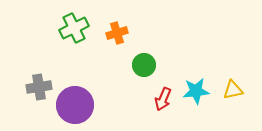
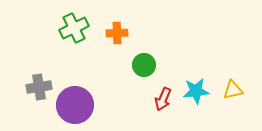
orange cross: rotated 15 degrees clockwise
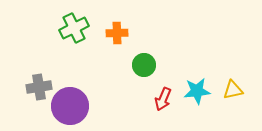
cyan star: moved 1 px right
purple circle: moved 5 px left, 1 px down
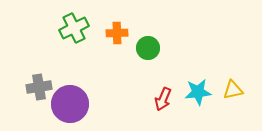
green circle: moved 4 px right, 17 px up
cyan star: moved 1 px right, 1 px down
purple circle: moved 2 px up
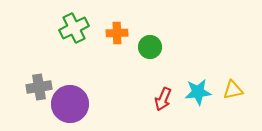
green circle: moved 2 px right, 1 px up
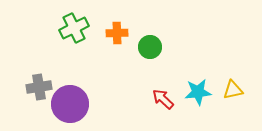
red arrow: rotated 110 degrees clockwise
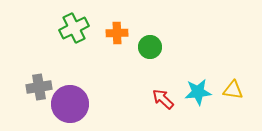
yellow triangle: rotated 20 degrees clockwise
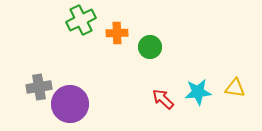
green cross: moved 7 px right, 8 px up
yellow triangle: moved 2 px right, 2 px up
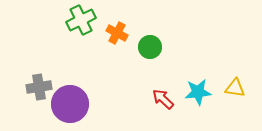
orange cross: rotated 30 degrees clockwise
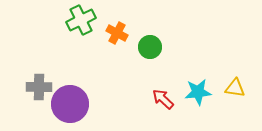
gray cross: rotated 10 degrees clockwise
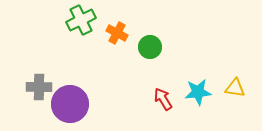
red arrow: rotated 15 degrees clockwise
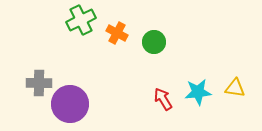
green circle: moved 4 px right, 5 px up
gray cross: moved 4 px up
